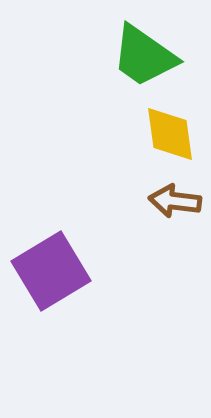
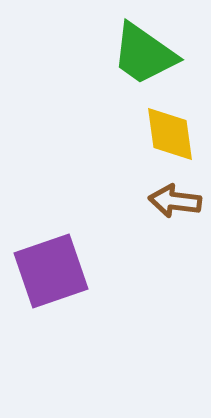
green trapezoid: moved 2 px up
purple square: rotated 12 degrees clockwise
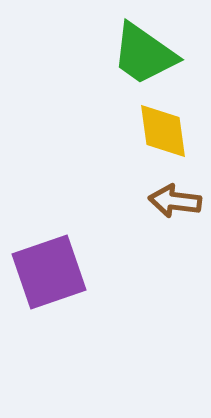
yellow diamond: moved 7 px left, 3 px up
purple square: moved 2 px left, 1 px down
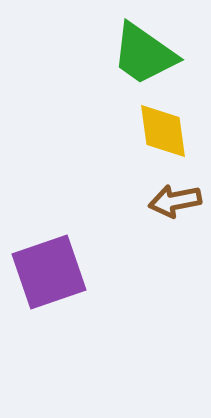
brown arrow: rotated 18 degrees counterclockwise
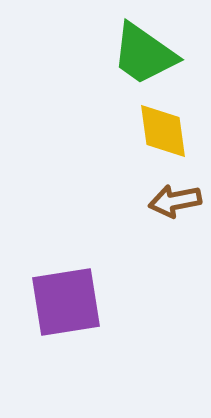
purple square: moved 17 px right, 30 px down; rotated 10 degrees clockwise
